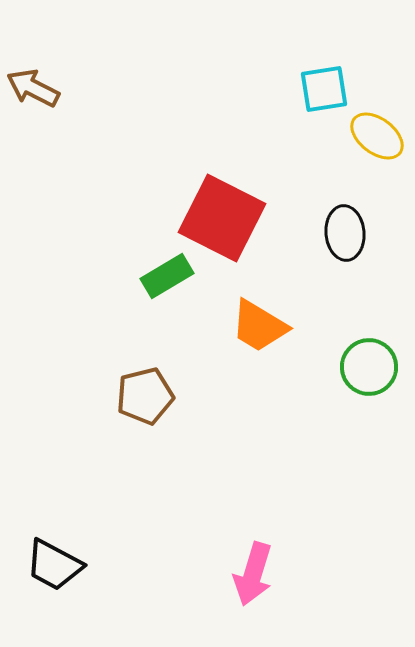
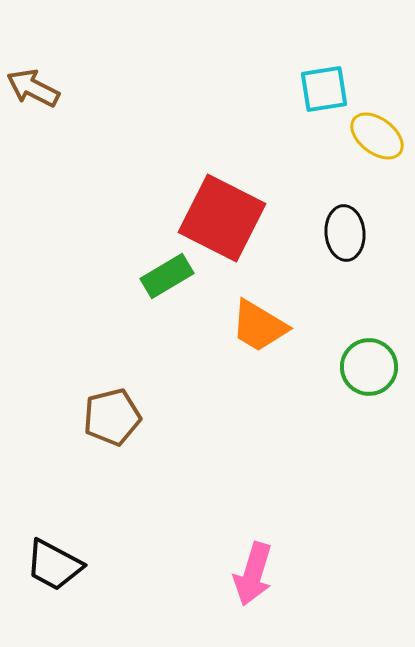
brown pentagon: moved 33 px left, 21 px down
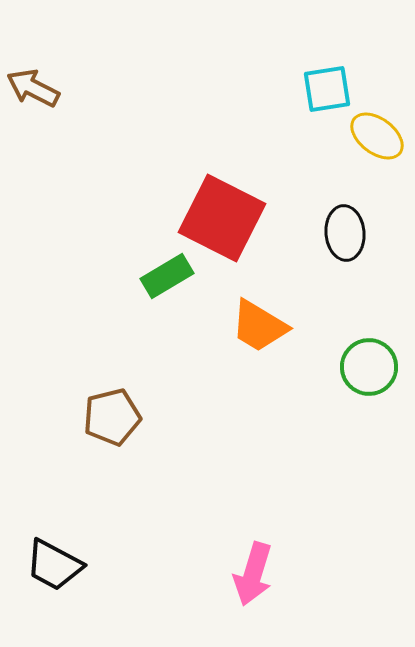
cyan square: moved 3 px right
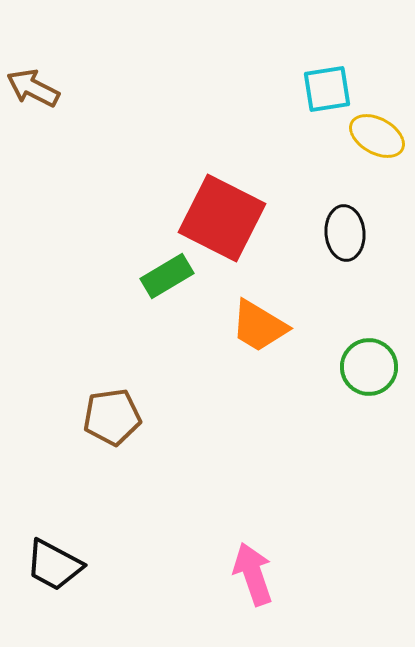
yellow ellipse: rotated 8 degrees counterclockwise
brown pentagon: rotated 6 degrees clockwise
pink arrow: rotated 144 degrees clockwise
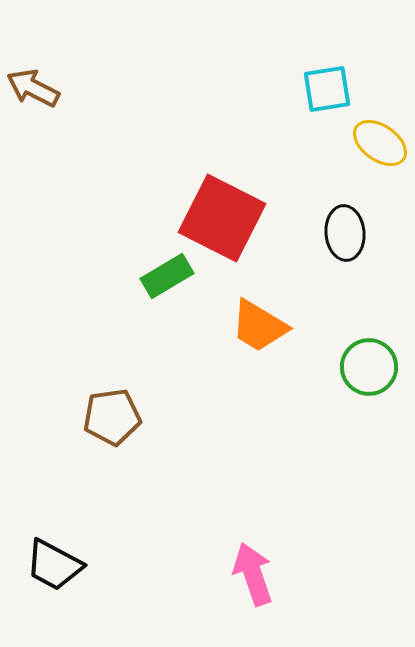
yellow ellipse: moved 3 px right, 7 px down; rotated 6 degrees clockwise
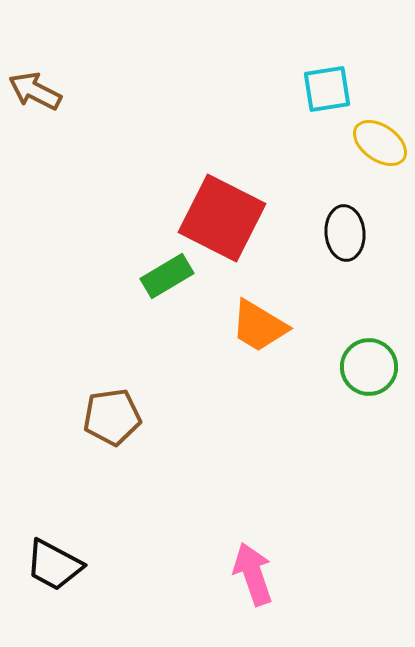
brown arrow: moved 2 px right, 3 px down
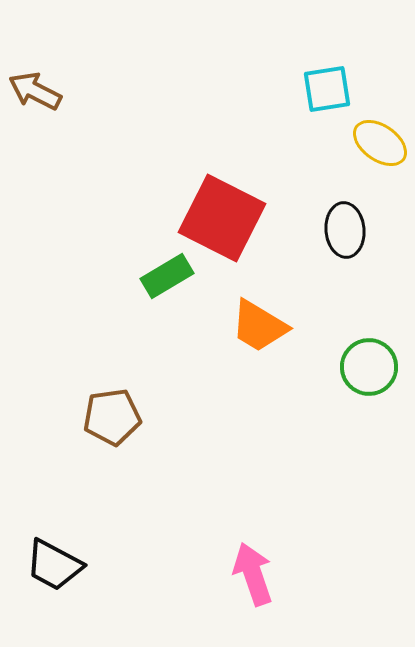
black ellipse: moved 3 px up
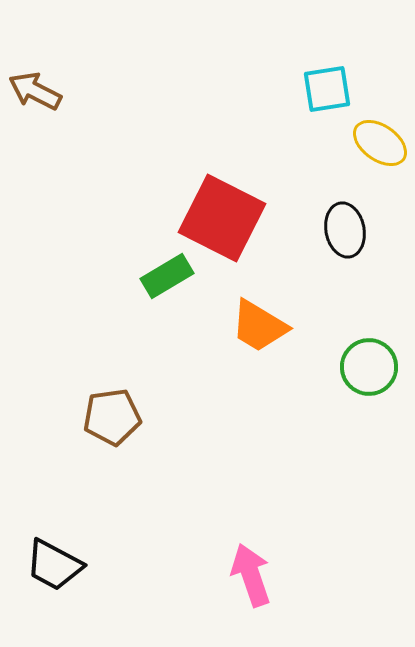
black ellipse: rotated 6 degrees counterclockwise
pink arrow: moved 2 px left, 1 px down
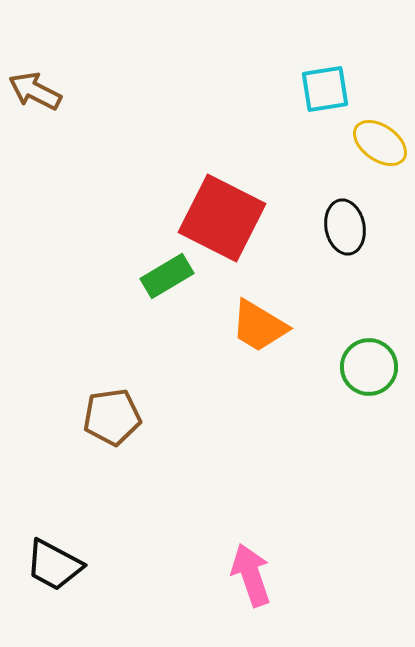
cyan square: moved 2 px left
black ellipse: moved 3 px up
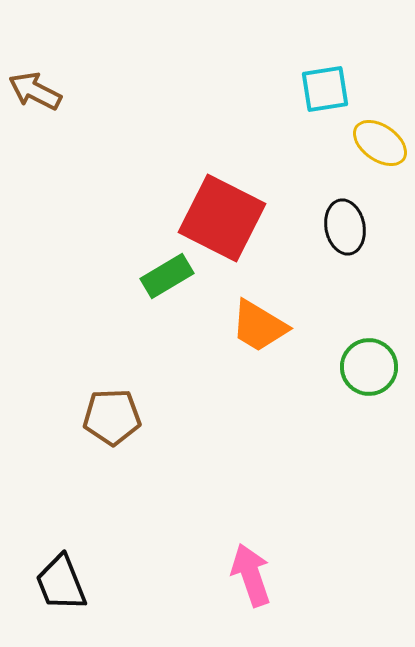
brown pentagon: rotated 6 degrees clockwise
black trapezoid: moved 7 px right, 18 px down; rotated 40 degrees clockwise
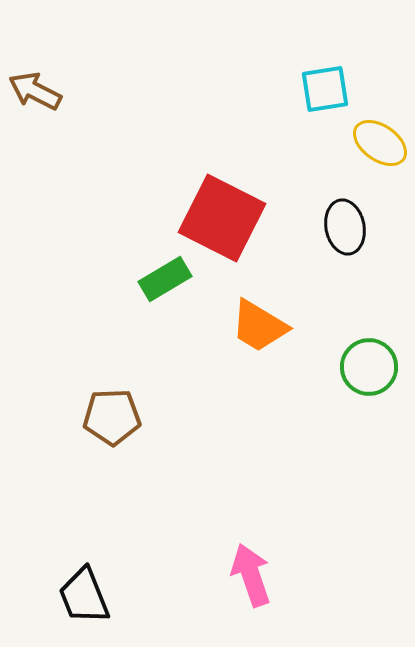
green rectangle: moved 2 px left, 3 px down
black trapezoid: moved 23 px right, 13 px down
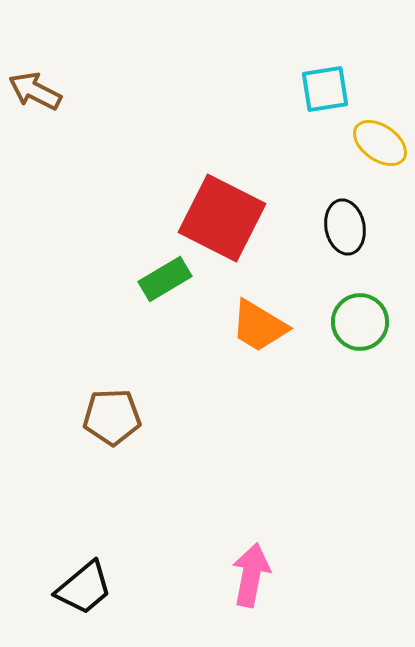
green circle: moved 9 px left, 45 px up
pink arrow: rotated 30 degrees clockwise
black trapezoid: moved 8 px up; rotated 108 degrees counterclockwise
